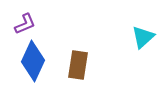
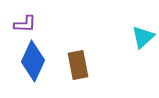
purple L-shape: rotated 25 degrees clockwise
brown rectangle: rotated 20 degrees counterclockwise
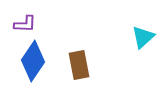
blue diamond: rotated 9 degrees clockwise
brown rectangle: moved 1 px right
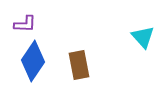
cyan triangle: rotated 30 degrees counterclockwise
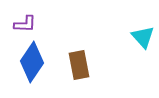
blue diamond: moved 1 px left, 1 px down
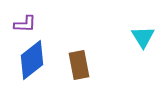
cyan triangle: rotated 10 degrees clockwise
blue diamond: moved 2 px up; rotated 18 degrees clockwise
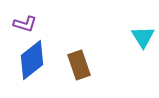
purple L-shape: rotated 15 degrees clockwise
brown rectangle: rotated 8 degrees counterclockwise
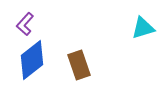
purple L-shape: rotated 115 degrees clockwise
cyan triangle: moved 9 px up; rotated 45 degrees clockwise
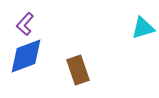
blue diamond: moved 6 px left, 4 px up; rotated 18 degrees clockwise
brown rectangle: moved 1 px left, 5 px down
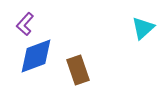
cyan triangle: rotated 25 degrees counterclockwise
blue diamond: moved 10 px right
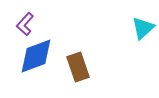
brown rectangle: moved 3 px up
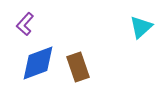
cyan triangle: moved 2 px left, 1 px up
blue diamond: moved 2 px right, 7 px down
